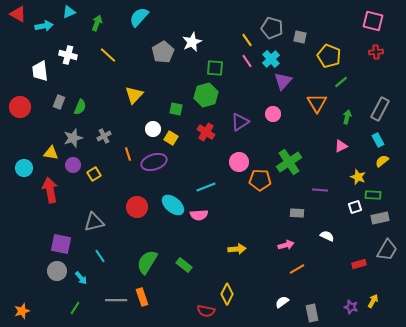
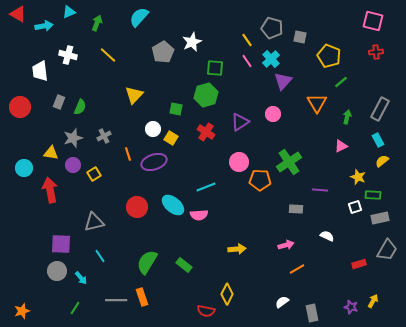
gray rectangle at (297, 213): moved 1 px left, 4 px up
purple square at (61, 244): rotated 10 degrees counterclockwise
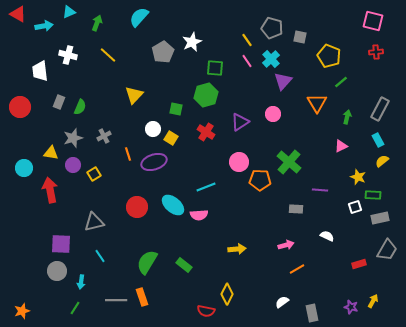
green cross at (289, 162): rotated 15 degrees counterclockwise
cyan arrow at (81, 278): moved 4 px down; rotated 48 degrees clockwise
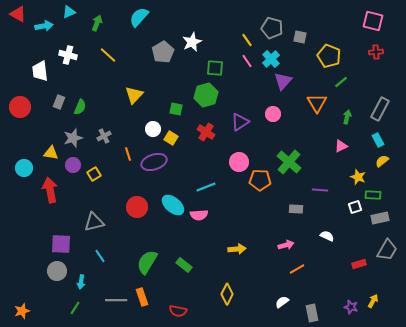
red semicircle at (206, 311): moved 28 px left
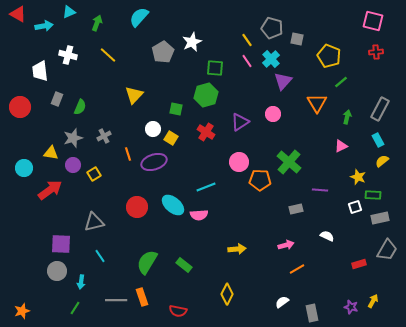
gray square at (300, 37): moved 3 px left, 2 px down
gray rectangle at (59, 102): moved 2 px left, 3 px up
red arrow at (50, 190): rotated 65 degrees clockwise
gray rectangle at (296, 209): rotated 16 degrees counterclockwise
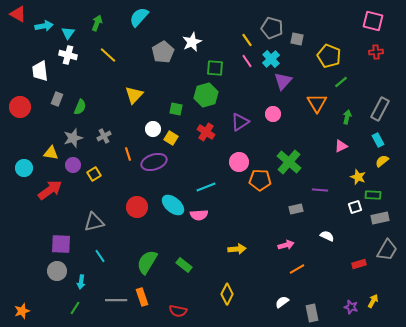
cyan triangle at (69, 12): moved 1 px left, 21 px down; rotated 32 degrees counterclockwise
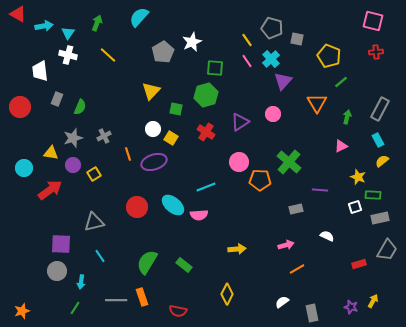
yellow triangle at (134, 95): moved 17 px right, 4 px up
